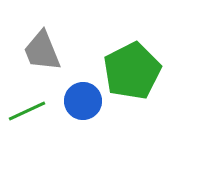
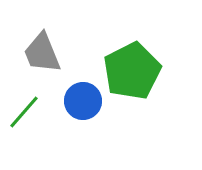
gray trapezoid: moved 2 px down
green line: moved 3 px left, 1 px down; rotated 24 degrees counterclockwise
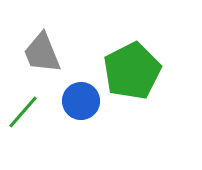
blue circle: moved 2 px left
green line: moved 1 px left
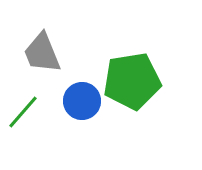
green pentagon: moved 10 px down; rotated 18 degrees clockwise
blue circle: moved 1 px right
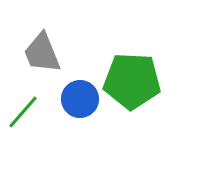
green pentagon: rotated 12 degrees clockwise
blue circle: moved 2 px left, 2 px up
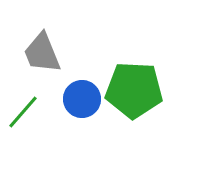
green pentagon: moved 2 px right, 9 px down
blue circle: moved 2 px right
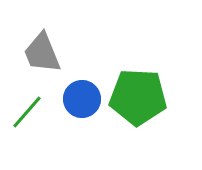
green pentagon: moved 4 px right, 7 px down
green line: moved 4 px right
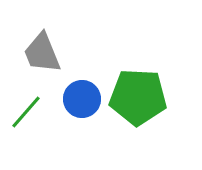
green line: moved 1 px left
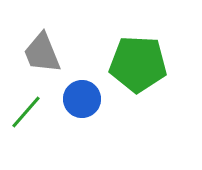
green pentagon: moved 33 px up
